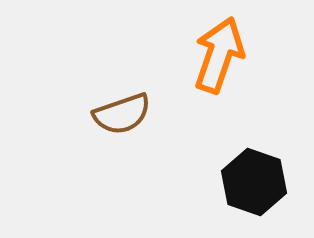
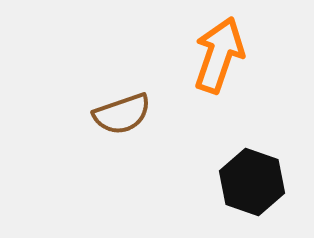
black hexagon: moved 2 px left
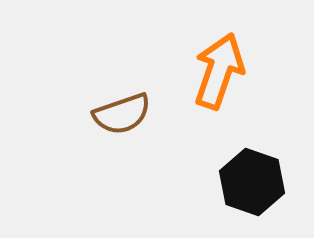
orange arrow: moved 16 px down
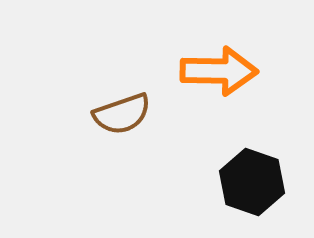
orange arrow: rotated 72 degrees clockwise
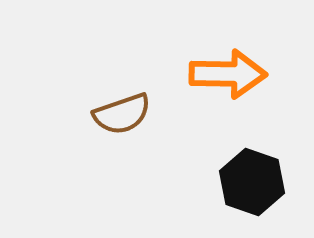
orange arrow: moved 9 px right, 3 px down
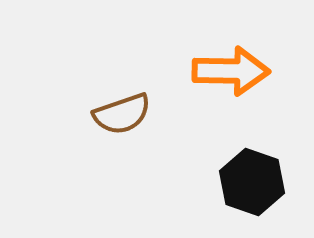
orange arrow: moved 3 px right, 3 px up
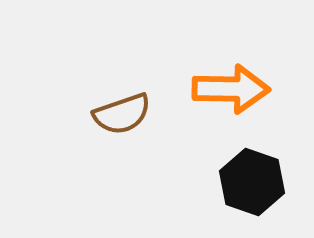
orange arrow: moved 18 px down
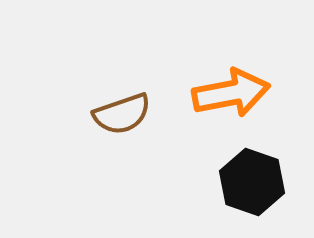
orange arrow: moved 4 px down; rotated 12 degrees counterclockwise
